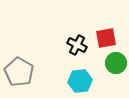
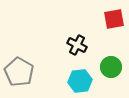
red square: moved 8 px right, 19 px up
green circle: moved 5 px left, 4 px down
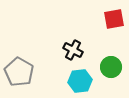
black cross: moved 4 px left, 5 px down
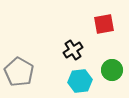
red square: moved 10 px left, 5 px down
black cross: rotated 30 degrees clockwise
green circle: moved 1 px right, 3 px down
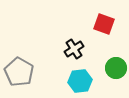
red square: rotated 30 degrees clockwise
black cross: moved 1 px right, 1 px up
green circle: moved 4 px right, 2 px up
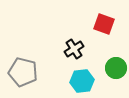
gray pentagon: moved 4 px right; rotated 16 degrees counterclockwise
cyan hexagon: moved 2 px right
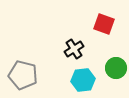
gray pentagon: moved 3 px down
cyan hexagon: moved 1 px right, 1 px up
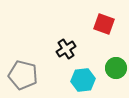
black cross: moved 8 px left
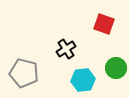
gray pentagon: moved 1 px right, 2 px up
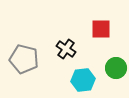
red square: moved 3 px left, 5 px down; rotated 20 degrees counterclockwise
black cross: rotated 24 degrees counterclockwise
gray pentagon: moved 14 px up
